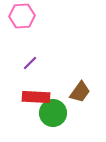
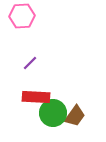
brown trapezoid: moved 5 px left, 24 px down
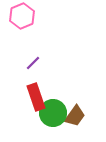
pink hexagon: rotated 20 degrees counterclockwise
purple line: moved 3 px right
red rectangle: rotated 68 degrees clockwise
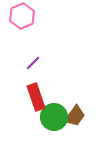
green circle: moved 1 px right, 4 px down
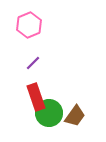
pink hexagon: moved 7 px right, 9 px down
green circle: moved 5 px left, 4 px up
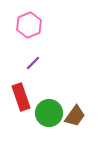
red rectangle: moved 15 px left
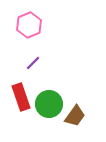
green circle: moved 9 px up
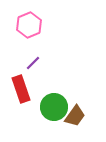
red rectangle: moved 8 px up
green circle: moved 5 px right, 3 px down
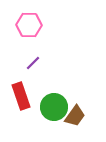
pink hexagon: rotated 25 degrees clockwise
red rectangle: moved 7 px down
